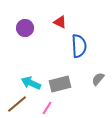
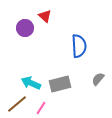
red triangle: moved 15 px left, 6 px up; rotated 16 degrees clockwise
pink line: moved 6 px left
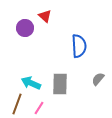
gray rectangle: rotated 75 degrees counterclockwise
brown line: rotated 30 degrees counterclockwise
pink line: moved 2 px left
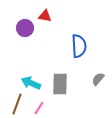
red triangle: rotated 32 degrees counterclockwise
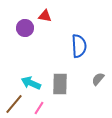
brown line: moved 3 px left; rotated 20 degrees clockwise
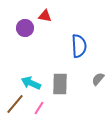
brown line: moved 1 px right
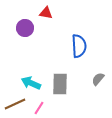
red triangle: moved 1 px right, 3 px up
brown line: rotated 25 degrees clockwise
